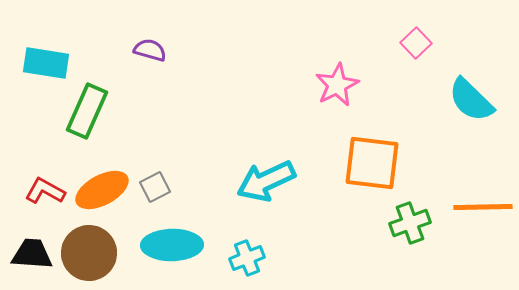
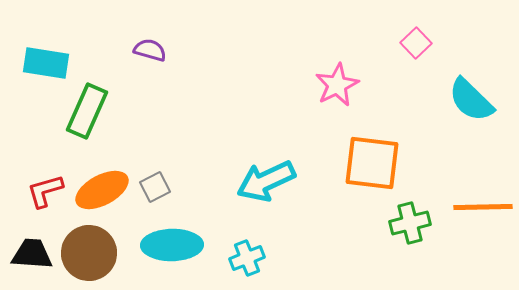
red L-shape: rotated 45 degrees counterclockwise
green cross: rotated 6 degrees clockwise
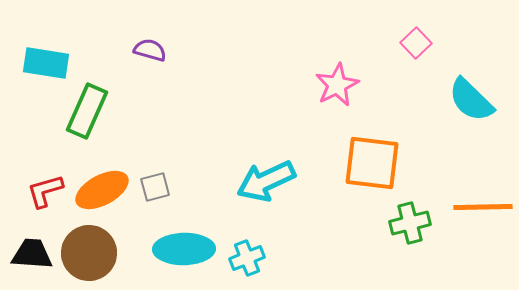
gray square: rotated 12 degrees clockwise
cyan ellipse: moved 12 px right, 4 px down
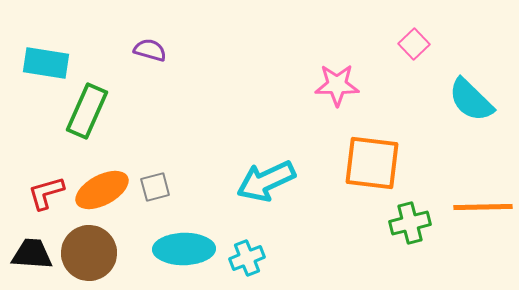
pink square: moved 2 px left, 1 px down
pink star: rotated 27 degrees clockwise
red L-shape: moved 1 px right, 2 px down
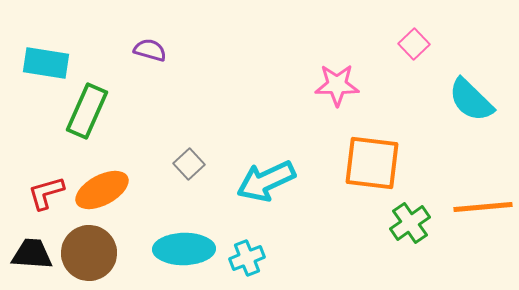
gray square: moved 34 px right, 23 px up; rotated 28 degrees counterclockwise
orange line: rotated 4 degrees counterclockwise
green cross: rotated 21 degrees counterclockwise
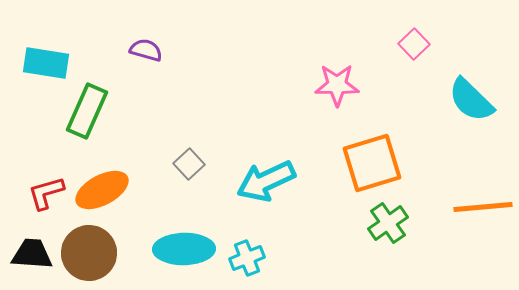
purple semicircle: moved 4 px left
orange square: rotated 24 degrees counterclockwise
green cross: moved 22 px left
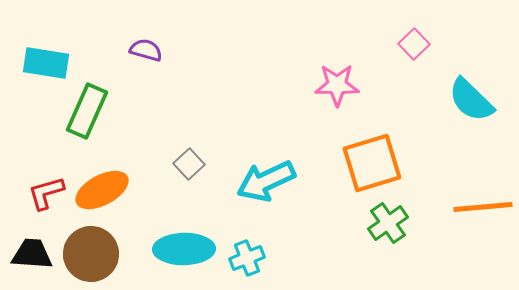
brown circle: moved 2 px right, 1 px down
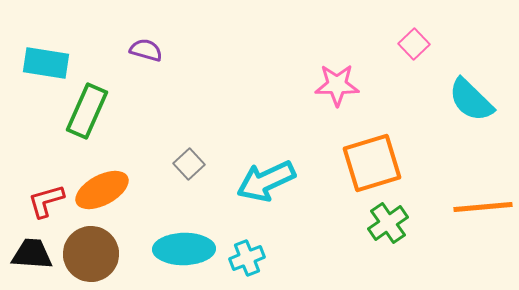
red L-shape: moved 8 px down
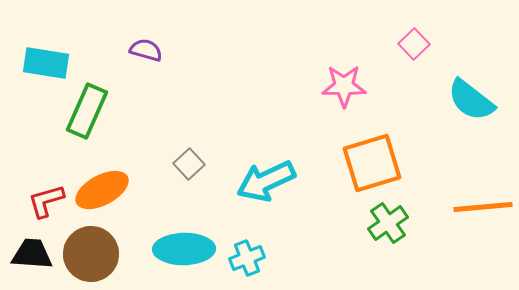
pink star: moved 7 px right, 1 px down
cyan semicircle: rotated 6 degrees counterclockwise
